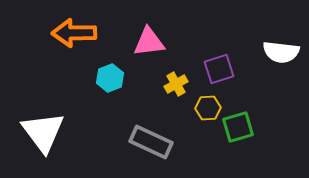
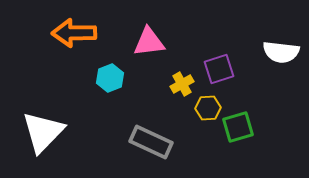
yellow cross: moved 6 px right
white triangle: rotated 21 degrees clockwise
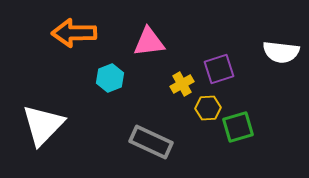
white triangle: moved 7 px up
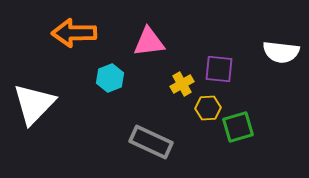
purple square: rotated 24 degrees clockwise
white triangle: moved 9 px left, 21 px up
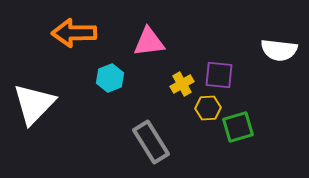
white semicircle: moved 2 px left, 2 px up
purple square: moved 6 px down
gray rectangle: rotated 33 degrees clockwise
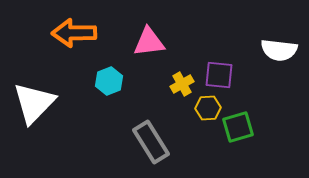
cyan hexagon: moved 1 px left, 3 px down
white triangle: moved 1 px up
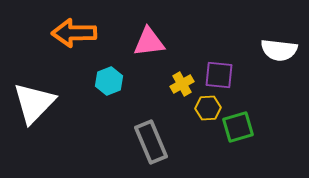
gray rectangle: rotated 9 degrees clockwise
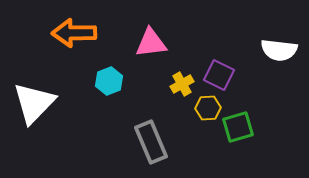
pink triangle: moved 2 px right, 1 px down
purple square: rotated 20 degrees clockwise
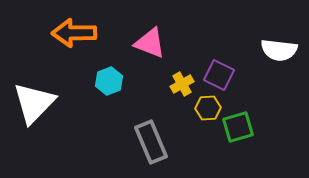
pink triangle: moved 1 px left; rotated 28 degrees clockwise
